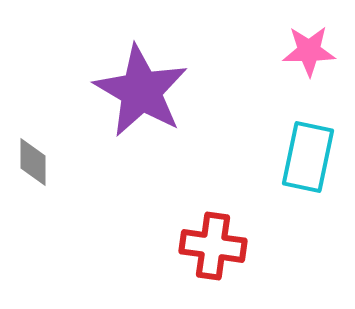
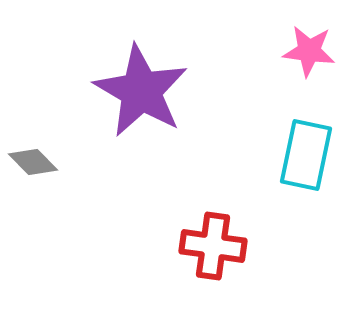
pink star: rotated 8 degrees clockwise
cyan rectangle: moved 2 px left, 2 px up
gray diamond: rotated 45 degrees counterclockwise
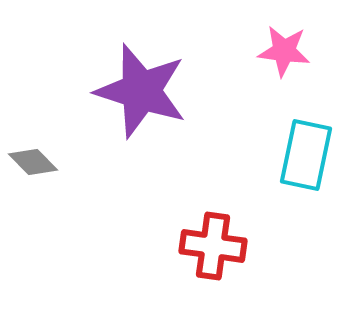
pink star: moved 25 px left
purple star: rotated 12 degrees counterclockwise
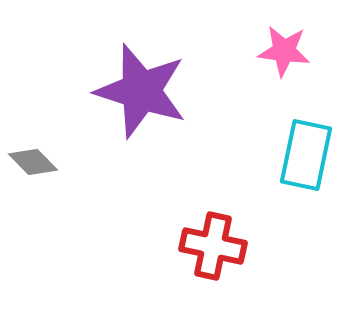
red cross: rotated 4 degrees clockwise
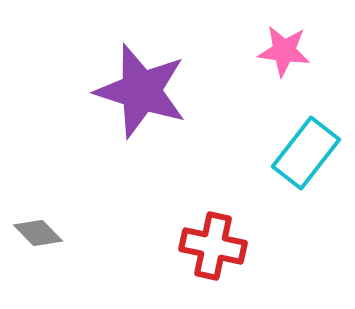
cyan rectangle: moved 2 px up; rotated 26 degrees clockwise
gray diamond: moved 5 px right, 71 px down
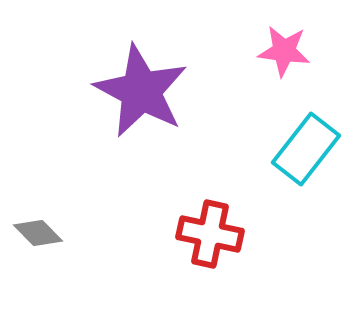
purple star: rotated 10 degrees clockwise
cyan rectangle: moved 4 px up
red cross: moved 3 px left, 12 px up
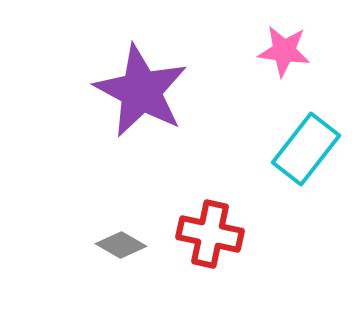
gray diamond: moved 83 px right, 12 px down; rotated 15 degrees counterclockwise
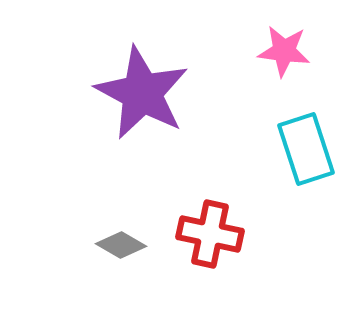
purple star: moved 1 px right, 2 px down
cyan rectangle: rotated 56 degrees counterclockwise
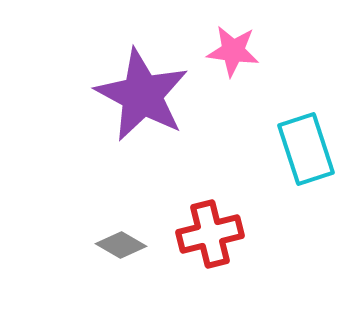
pink star: moved 51 px left
purple star: moved 2 px down
red cross: rotated 26 degrees counterclockwise
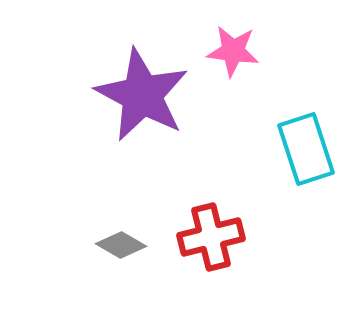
red cross: moved 1 px right, 3 px down
